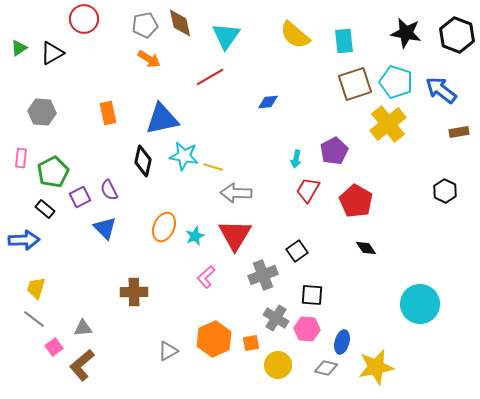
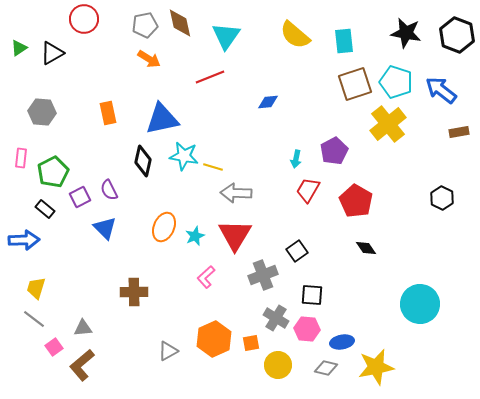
red line at (210, 77): rotated 8 degrees clockwise
black hexagon at (445, 191): moved 3 px left, 7 px down
blue ellipse at (342, 342): rotated 65 degrees clockwise
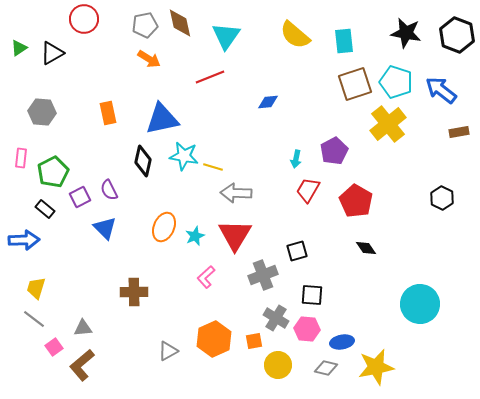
black square at (297, 251): rotated 20 degrees clockwise
orange square at (251, 343): moved 3 px right, 2 px up
